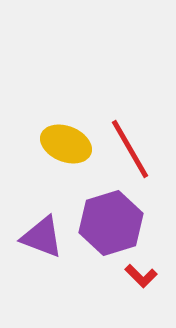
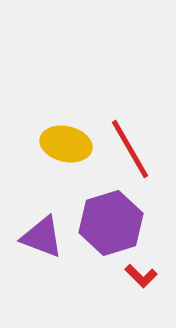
yellow ellipse: rotated 9 degrees counterclockwise
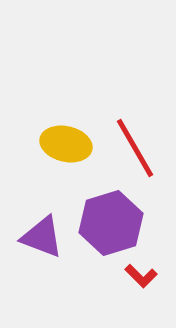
red line: moved 5 px right, 1 px up
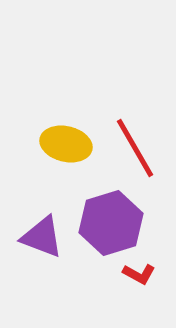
red L-shape: moved 2 px left, 2 px up; rotated 16 degrees counterclockwise
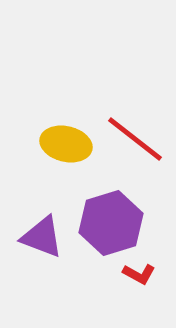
red line: moved 9 px up; rotated 22 degrees counterclockwise
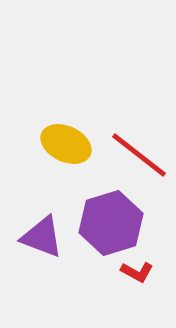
red line: moved 4 px right, 16 px down
yellow ellipse: rotated 12 degrees clockwise
red L-shape: moved 2 px left, 2 px up
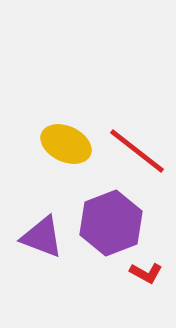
red line: moved 2 px left, 4 px up
purple hexagon: rotated 4 degrees counterclockwise
red L-shape: moved 9 px right, 1 px down
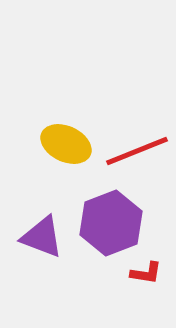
red line: rotated 60 degrees counterclockwise
red L-shape: rotated 20 degrees counterclockwise
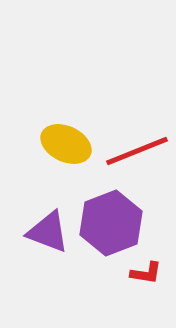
purple triangle: moved 6 px right, 5 px up
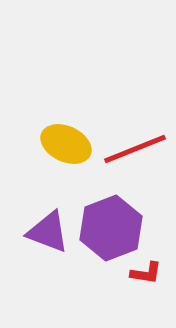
red line: moved 2 px left, 2 px up
purple hexagon: moved 5 px down
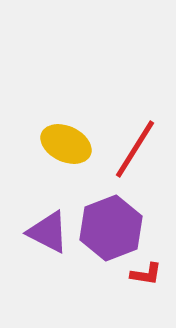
red line: rotated 36 degrees counterclockwise
purple triangle: rotated 6 degrees clockwise
red L-shape: moved 1 px down
